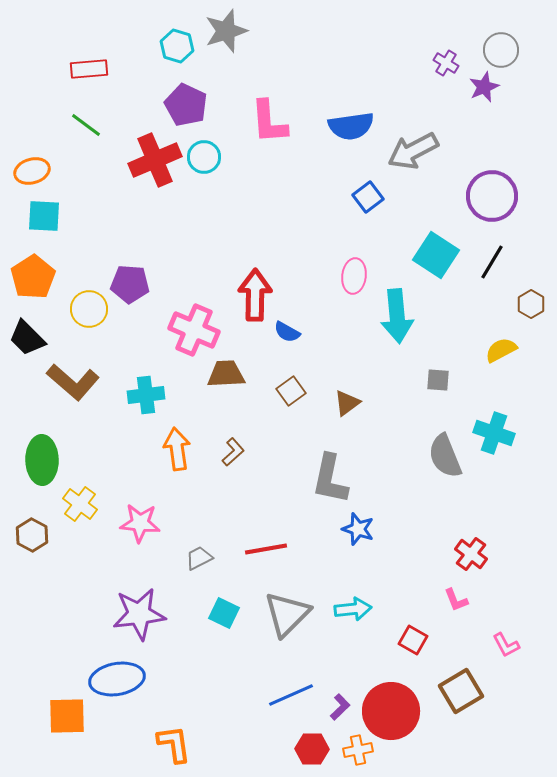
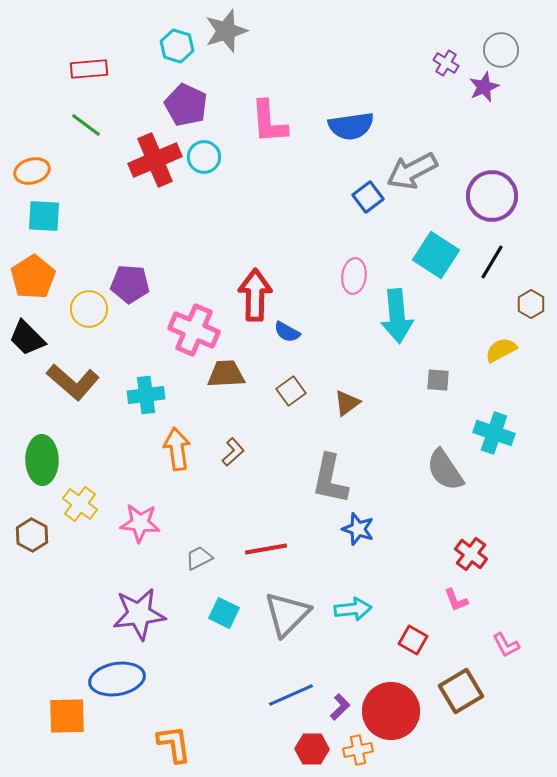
gray arrow at (413, 151): moved 1 px left, 20 px down
gray semicircle at (445, 456): moved 14 px down; rotated 12 degrees counterclockwise
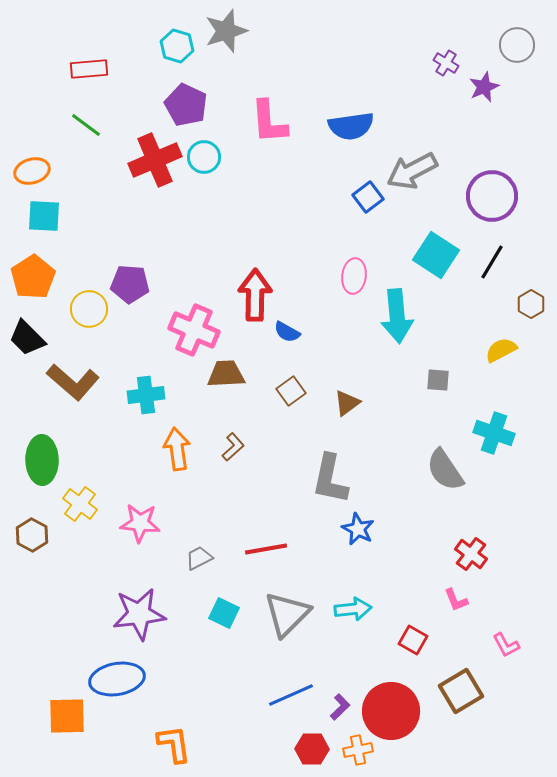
gray circle at (501, 50): moved 16 px right, 5 px up
brown L-shape at (233, 452): moved 5 px up
blue star at (358, 529): rotated 8 degrees clockwise
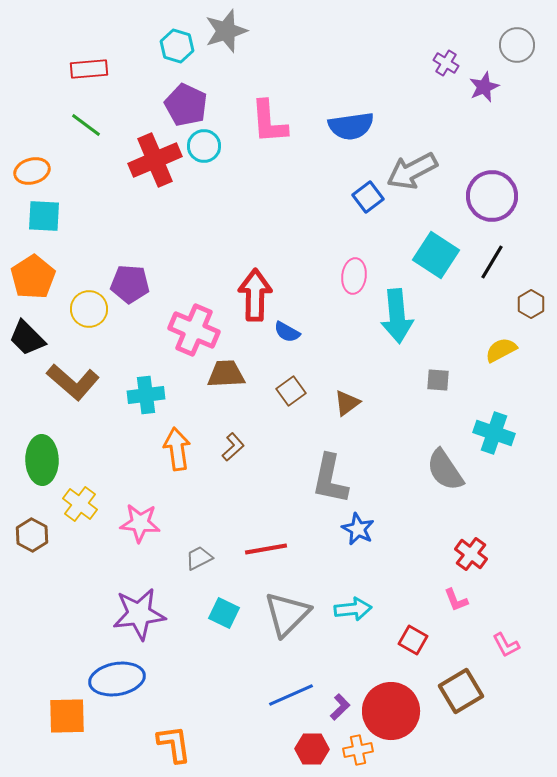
cyan circle at (204, 157): moved 11 px up
